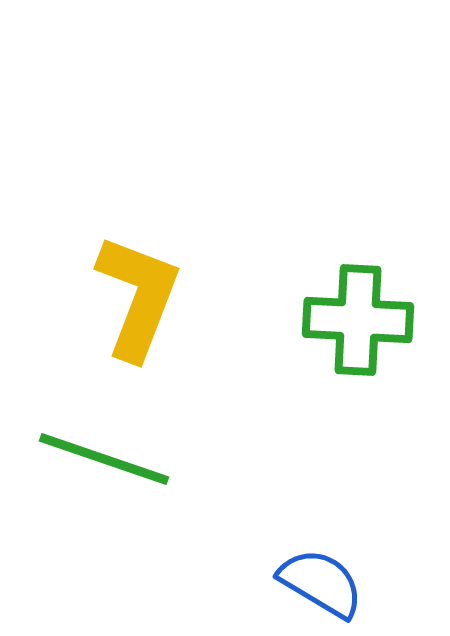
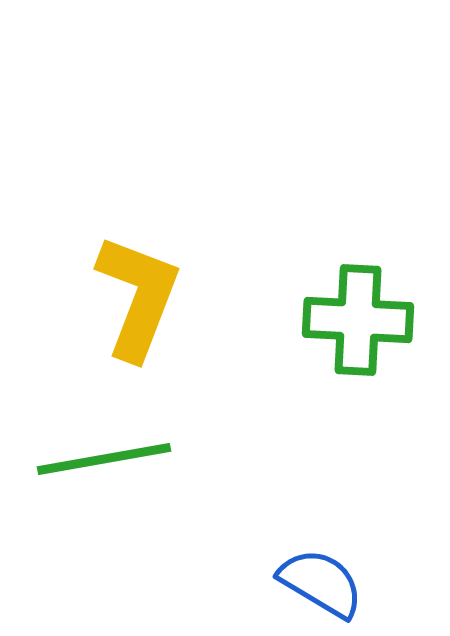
green line: rotated 29 degrees counterclockwise
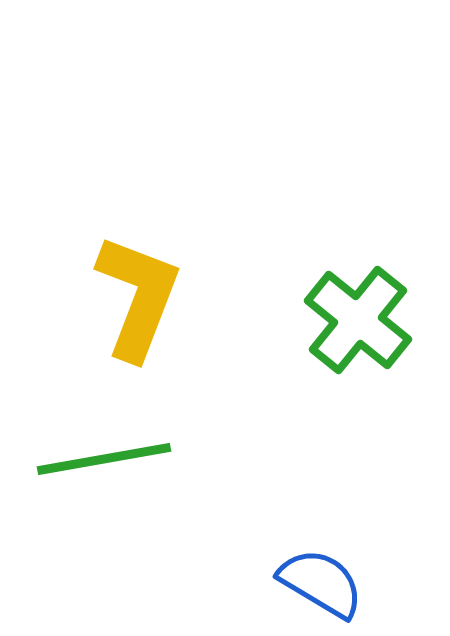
green cross: rotated 36 degrees clockwise
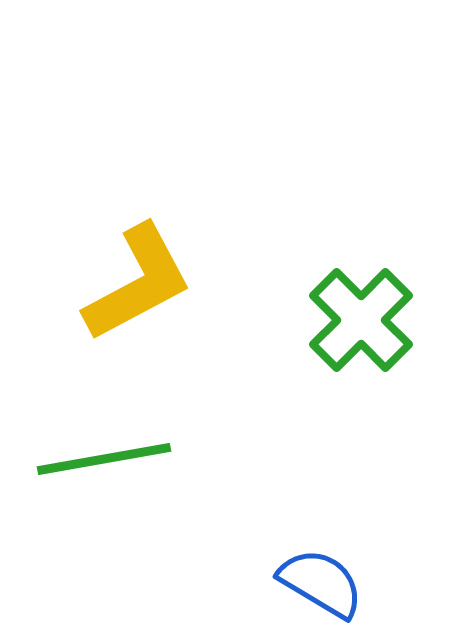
yellow L-shape: moved 14 px up; rotated 41 degrees clockwise
green cross: moved 3 px right; rotated 6 degrees clockwise
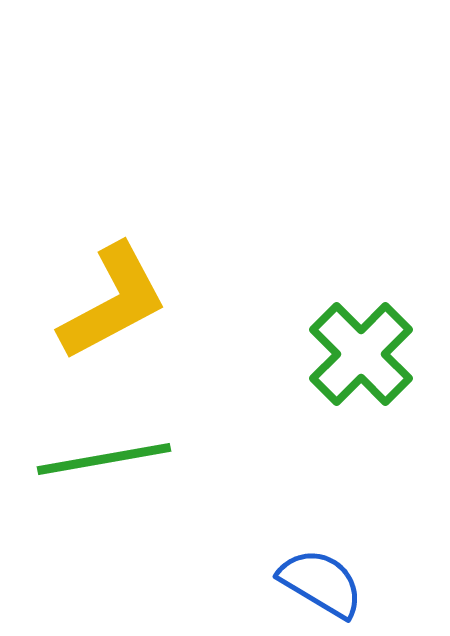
yellow L-shape: moved 25 px left, 19 px down
green cross: moved 34 px down
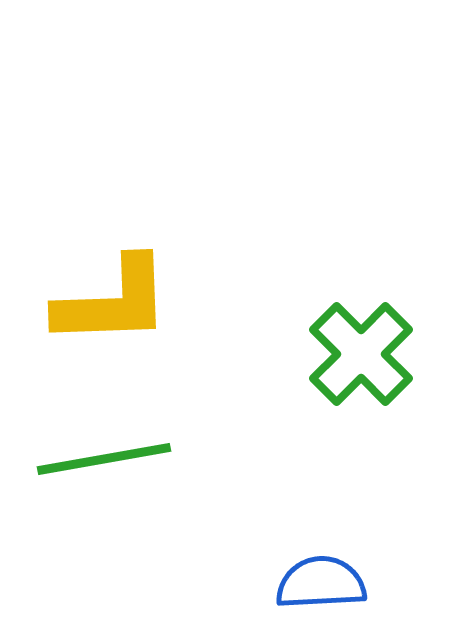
yellow L-shape: rotated 26 degrees clockwise
blue semicircle: rotated 34 degrees counterclockwise
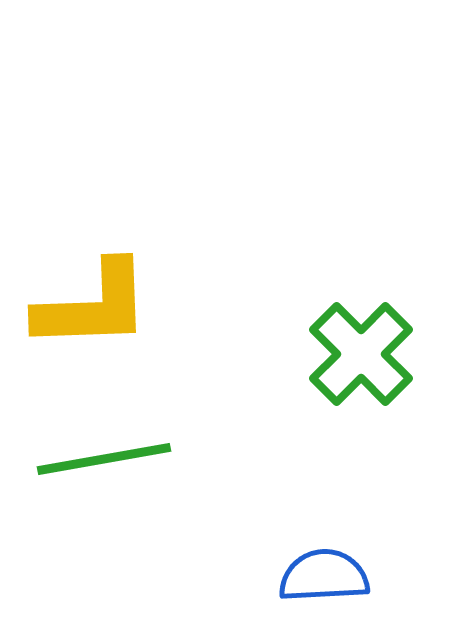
yellow L-shape: moved 20 px left, 4 px down
blue semicircle: moved 3 px right, 7 px up
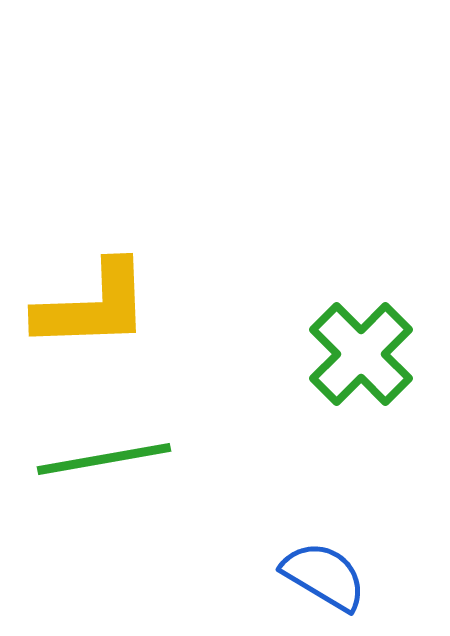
blue semicircle: rotated 34 degrees clockwise
